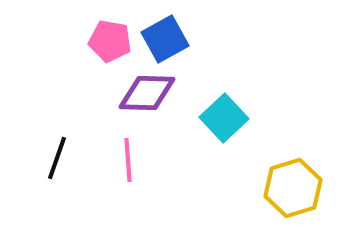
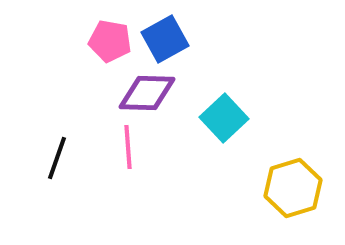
pink line: moved 13 px up
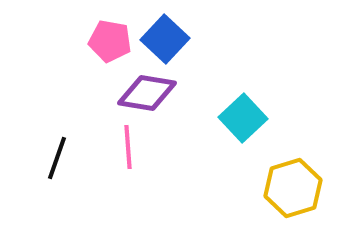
blue square: rotated 18 degrees counterclockwise
purple diamond: rotated 8 degrees clockwise
cyan square: moved 19 px right
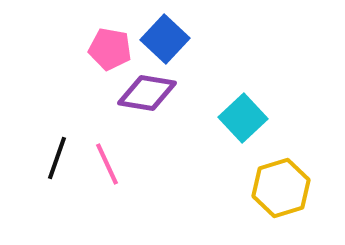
pink pentagon: moved 8 px down
pink line: moved 21 px left, 17 px down; rotated 21 degrees counterclockwise
yellow hexagon: moved 12 px left
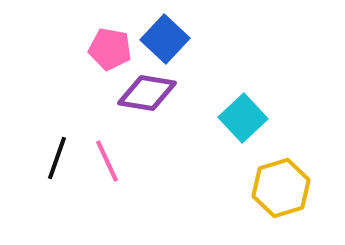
pink line: moved 3 px up
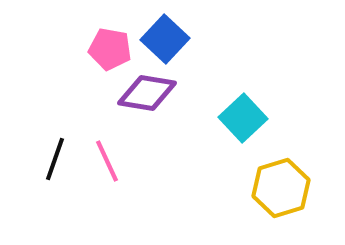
black line: moved 2 px left, 1 px down
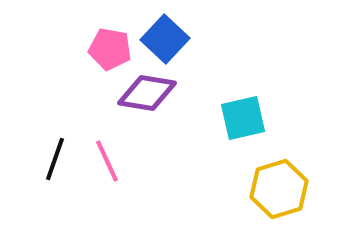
cyan square: rotated 30 degrees clockwise
yellow hexagon: moved 2 px left, 1 px down
